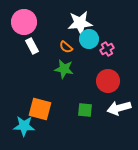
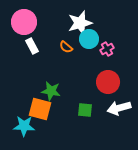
white star: rotated 10 degrees counterclockwise
green star: moved 13 px left, 22 px down
red circle: moved 1 px down
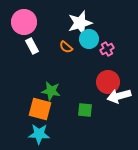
white arrow: moved 12 px up
cyan star: moved 15 px right, 8 px down
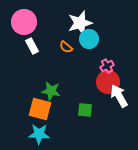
pink cross: moved 17 px down
white arrow: rotated 75 degrees clockwise
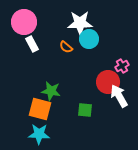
white star: rotated 15 degrees clockwise
white rectangle: moved 2 px up
pink cross: moved 15 px right
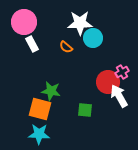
cyan circle: moved 4 px right, 1 px up
pink cross: moved 6 px down
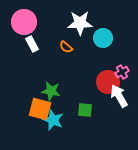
cyan circle: moved 10 px right
cyan star: moved 14 px right, 14 px up; rotated 20 degrees clockwise
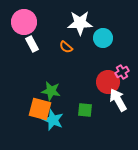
white arrow: moved 1 px left, 4 px down
